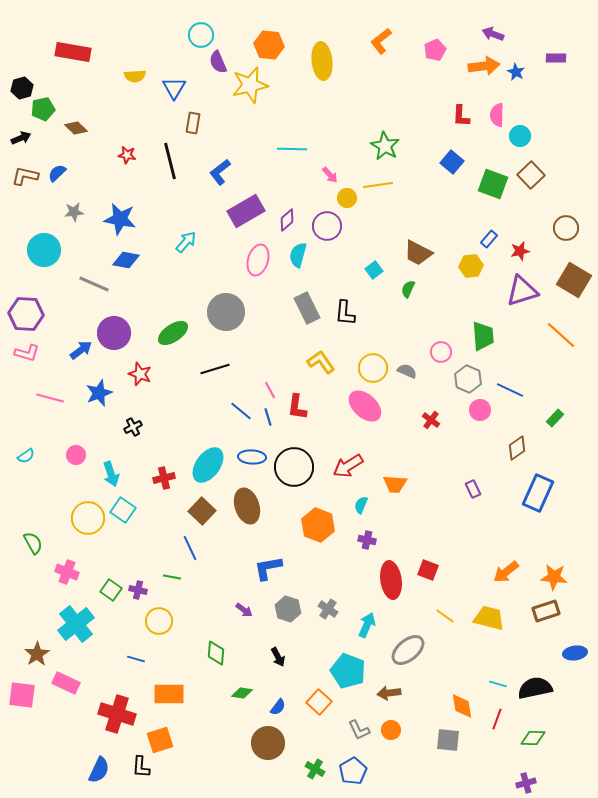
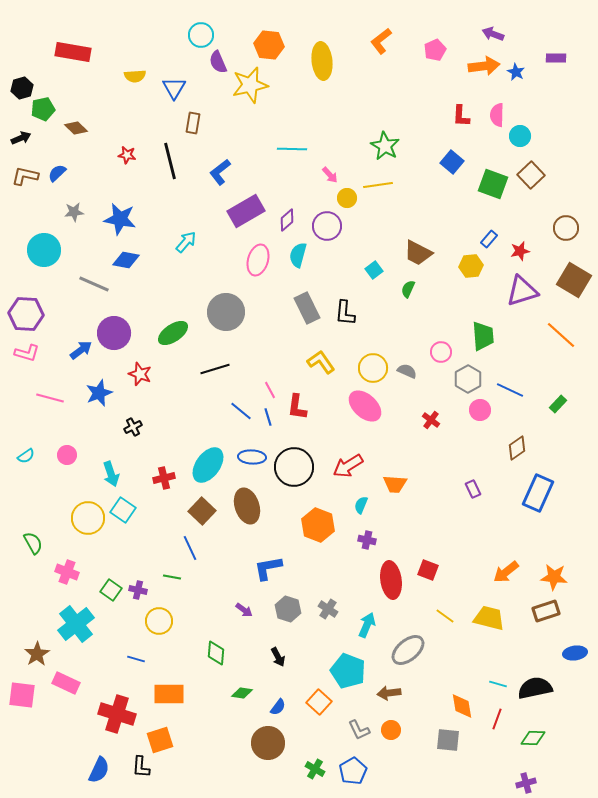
gray hexagon at (468, 379): rotated 8 degrees clockwise
green rectangle at (555, 418): moved 3 px right, 14 px up
pink circle at (76, 455): moved 9 px left
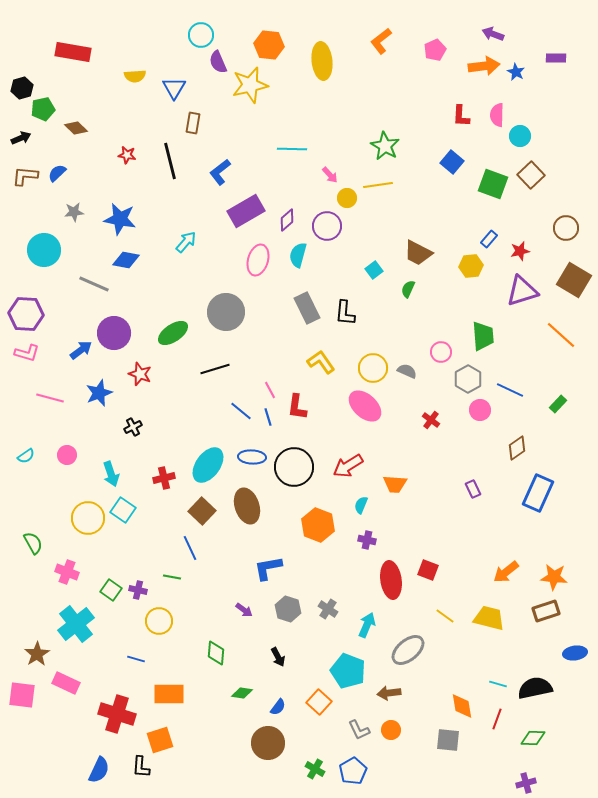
brown L-shape at (25, 176): rotated 8 degrees counterclockwise
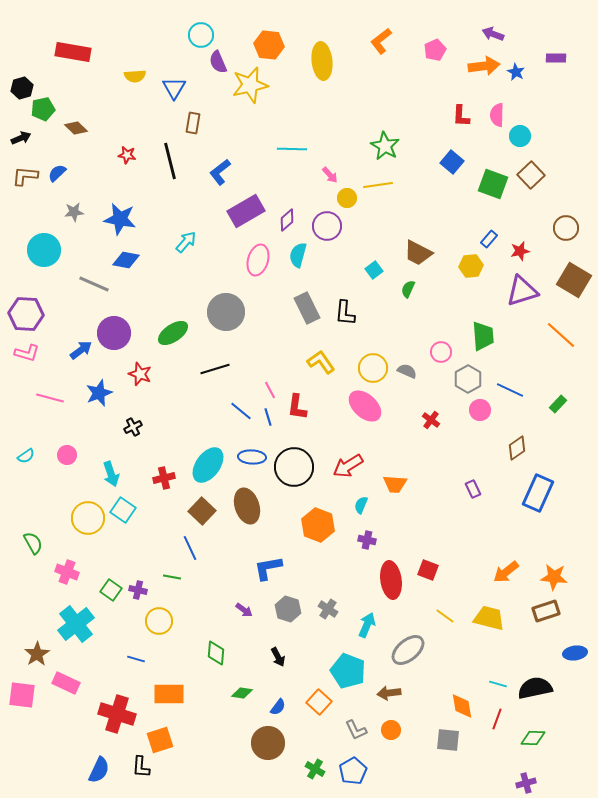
gray L-shape at (359, 730): moved 3 px left
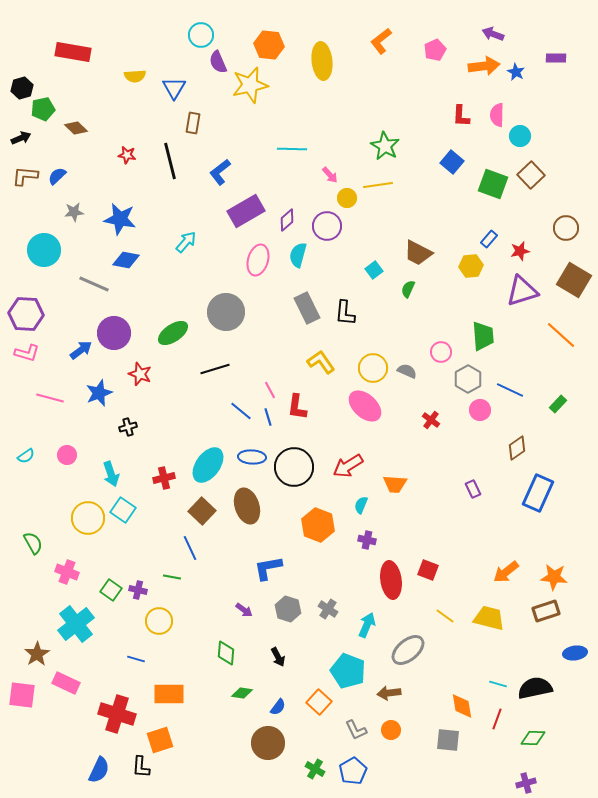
blue semicircle at (57, 173): moved 3 px down
black cross at (133, 427): moved 5 px left; rotated 12 degrees clockwise
green diamond at (216, 653): moved 10 px right
